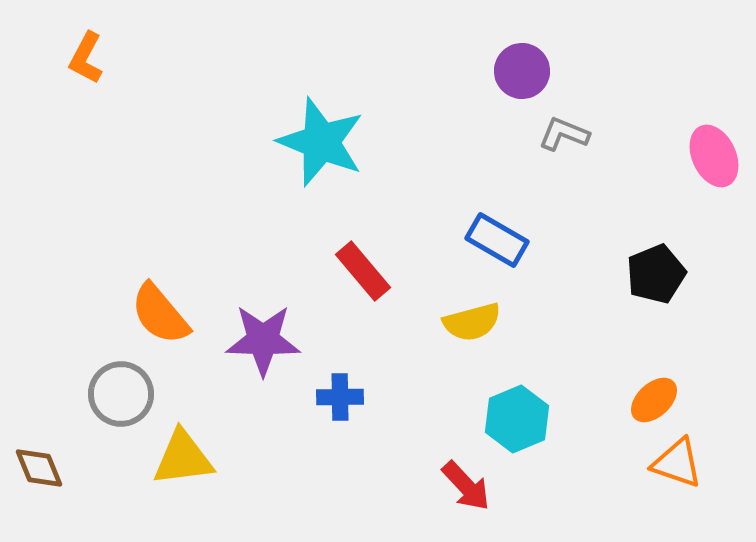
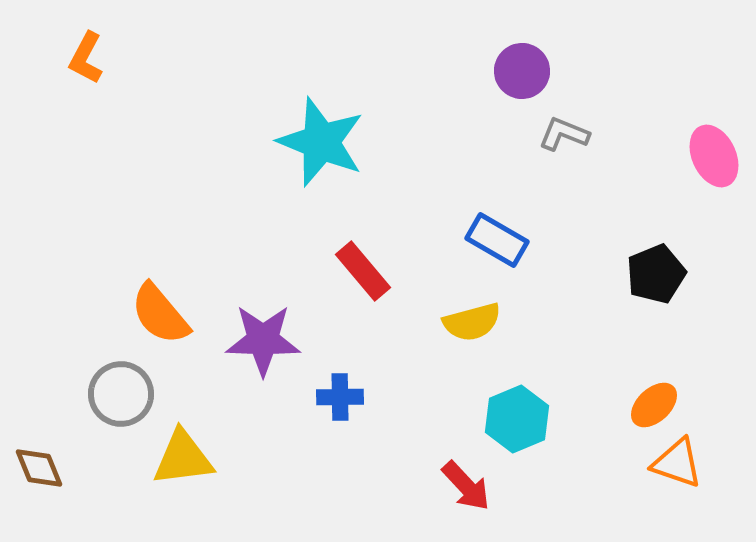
orange ellipse: moved 5 px down
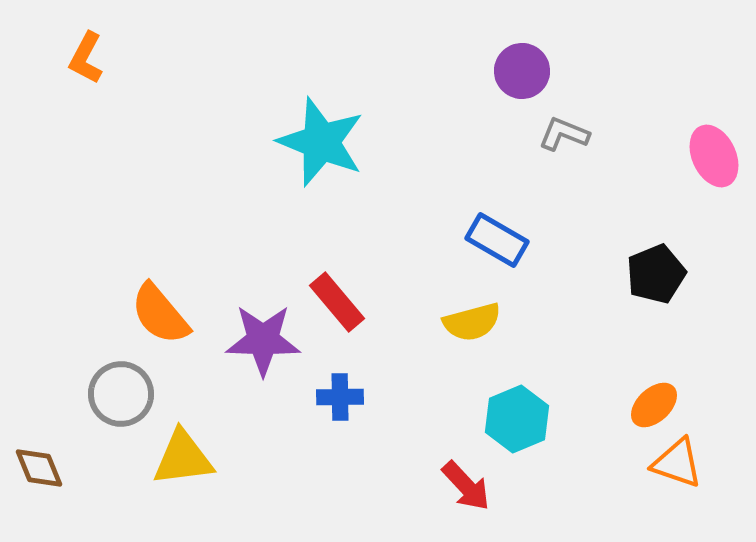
red rectangle: moved 26 px left, 31 px down
